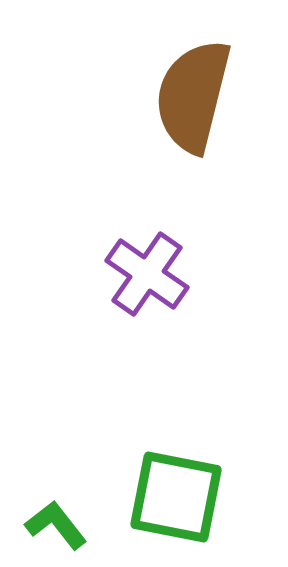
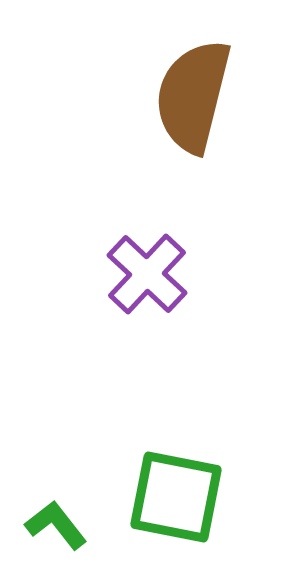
purple cross: rotated 8 degrees clockwise
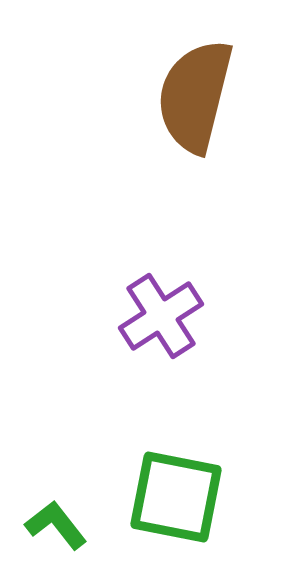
brown semicircle: moved 2 px right
purple cross: moved 14 px right, 42 px down; rotated 14 degrees clockwise
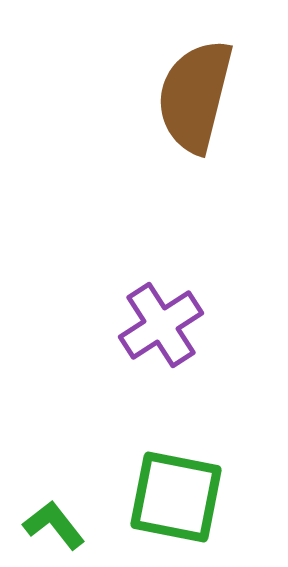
purple cross: moved 9 px down
green L-shape: moved 2 px left
